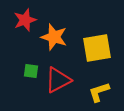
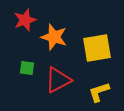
green square: moved 4 px left, 3 px up
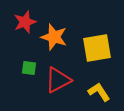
red star: moved 2 px down
green square: moved 2 px right
yellow L-shape: rotated 75 degrees clockwise
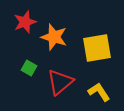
green square: rotated 21 degrees clockwise
red triangle: moved 2 px right, 2 px down; rotated 12 degrees counterclockwise
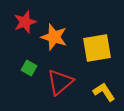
yellow L-shape: moved 5 px right
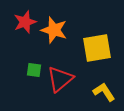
orange star: moved 7 px up
green square: moved 5 px right, 2 px down; rotated 21 degrees counterclockwise
red triangle: moved 3 px up
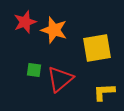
yellow L-shape: rotated 60 degrees counterclockwise
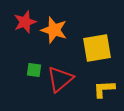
yellow L-shape: moved 3 px up
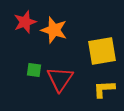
yellow square: moved 5 px right, 3 px down
red triangle: rotated 16 degrees counterclockwise
